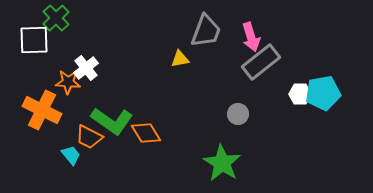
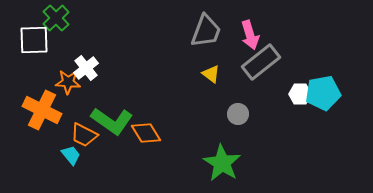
pink arrow: moved 1 px left, 2 px up
yellow triangle: moved 31 px right, 15 px down; rotated 48 degrees clockwise
orange trapezoid: moved 5 px left, 2 px up
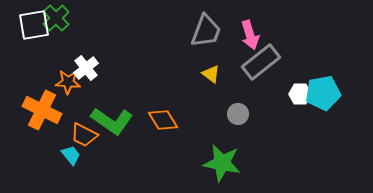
white square: moved 15 px up; rotated 8 degrees counterclockwise
orange diamond: moved 17 px right, 13 px up
green star: rotated 21 degrees counterclockwise
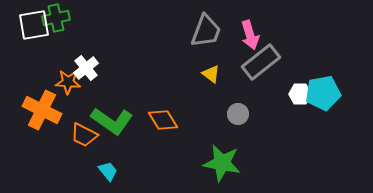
green cross: rotated 32 degrees clockwise
cyan trapezoid: moved 37 px right, 16 px down
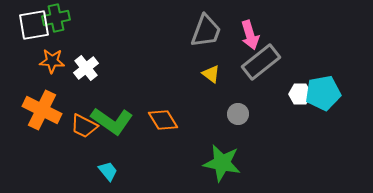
orange star: moved 16 px left, 21 px up
orange trapezoid: moved 9 px up
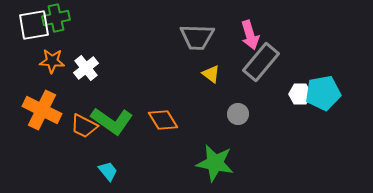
gray trapezoid: moved 9 px left, 6 px down; rotated 72 degrees clockwise
gray rectangle: rotated 12 degrees counterclockwise
green star: moved 7 px left
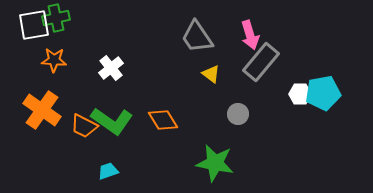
gray trapezoid: rotated 54 degrees clockwise
orange star: moved 2 px right, 1 px up
white cross: moved 25 px right
orange cross: rotated 9 degrees clockwise
cyan trapezoid: rotated 70 degrees counterclockwise
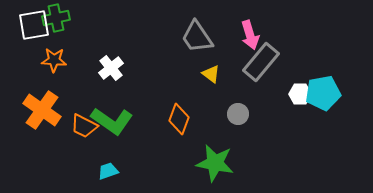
orange diamond: moved 16 px right, 1 px up; rotated 52 degrees clockwise
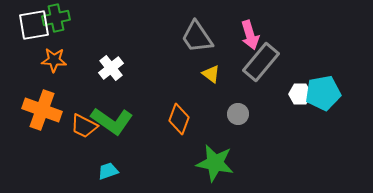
orange cross: rotated 15 degrees counterclockwise
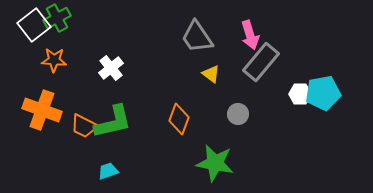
green cross: moved 1 px right; rotated 16 degrees counterclockwise
white square: rotated 28 degrees counterclockwise
green L-shape: moved 1 px right, 1 px down; rotated 48 degrees counterclockwise
